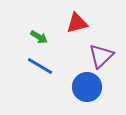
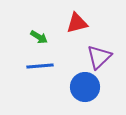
purple triangle: moved 2 px left, 1 px down
blue line: rotated 36 degrees counterclockwise
blue circle: moved 2 px left
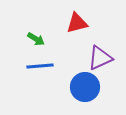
green arrow: moved 3 px left, 2 px down
purple triangle: moved 1 px right, 1 px down; rotated 20 degrees clockwise
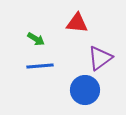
red triangle: rotated 20 degrees clockwise
purple triangle: rotated 12 degrees counterclockwise
blue circle: moved 3 px down
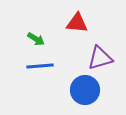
purple triangle: rotated 20 degrees clockwise
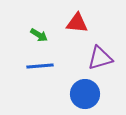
green arrow: moved 3 px right, 4 px up
blue circle: moved 4 px down
